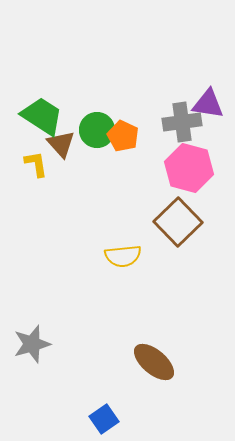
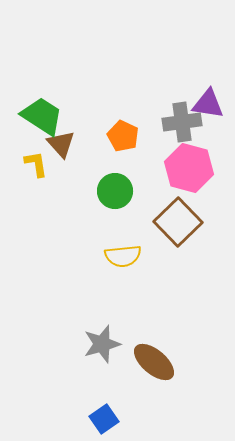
green circle: moved 18 px right, 61 px down
gray star: moved 70 px right
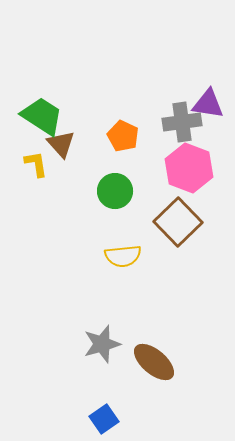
pink hexagon: rotated 6 degrees clockwise
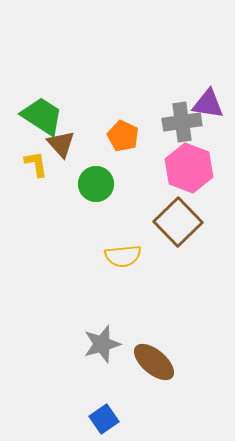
green circle: moved 19 px left, 7 px up
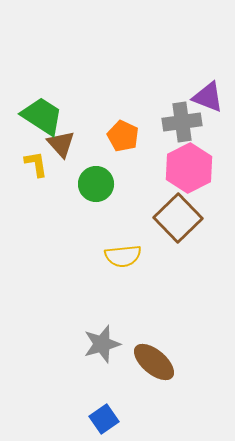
purple triangle: moved 7 px up; rotated 12 degrees clockwise
pink hexagon: rotated 12 degrees clockwise
brown square: moved 4 px up
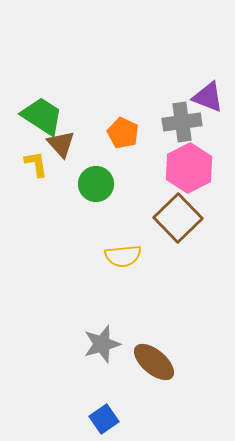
orange pentagon: moved 3 px up
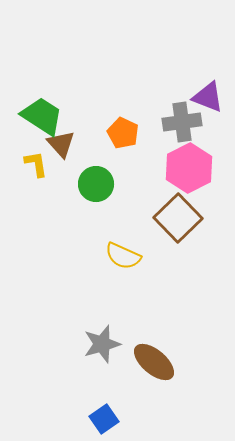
yellow semicircle: rotated 30 degrees clockwise
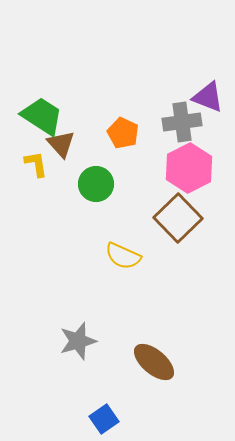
gray star: moved 24 px left, 3 px up
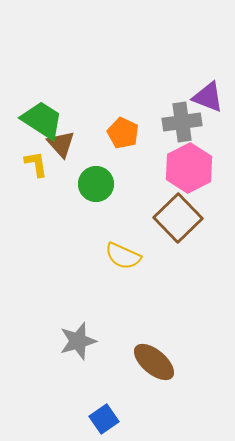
green trapezoid: moved 4 px down
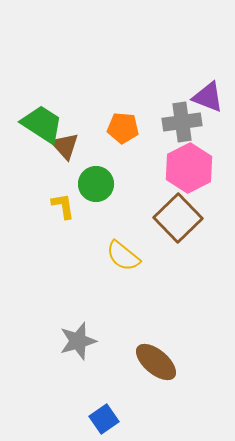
green trapezoid: moved 4 px down
orange pentagon: moved 5 px up; rotated 20 degrees counterclockwise
brown triangle: moved 4 px right, 2 px down
yellow L-shape: moved 27 px right, 42 px down
yellow semicircle: rotated 15 degrees clockwise
brown ellipse: moved 2 px right
